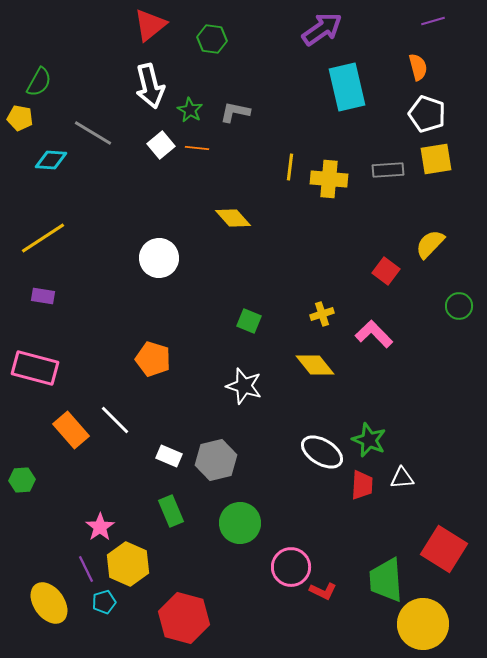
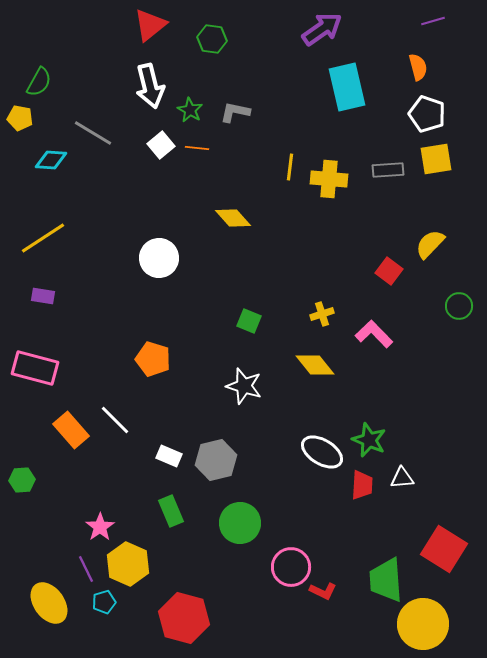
red square at (386, 271): moved 3 px right
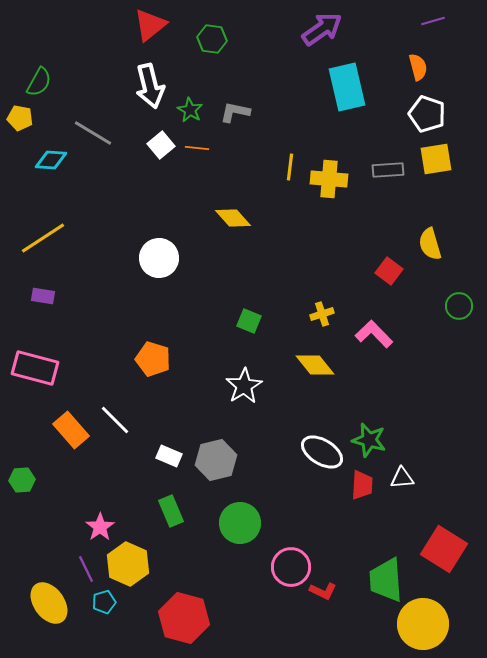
yellow semicircle at (430, 244): rotated 60 degrees counterclockwise
white star at (244, 386): rotated 24 degrees clockwise
green star at (369, 440): rotated 8 degrees counterclockwise
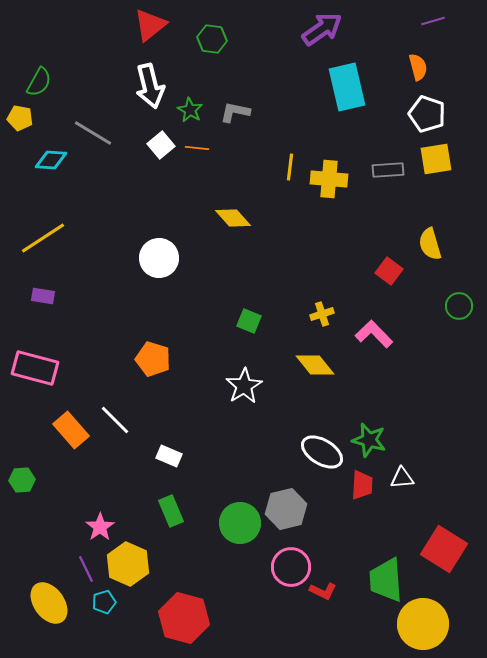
gray hexagon at (216, 460): moved 70 px right, 49 px down
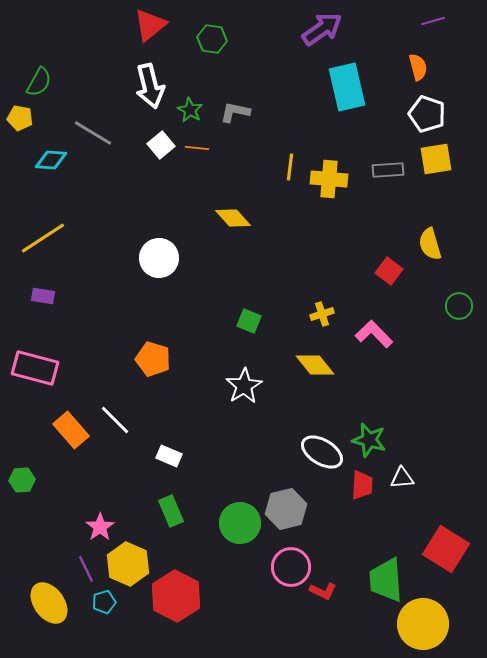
red square at (444, 549): moved 2 px right
red hexagon at (184, 618): moved 8 px left, 22 px up; rotated 12 degrees clockwise
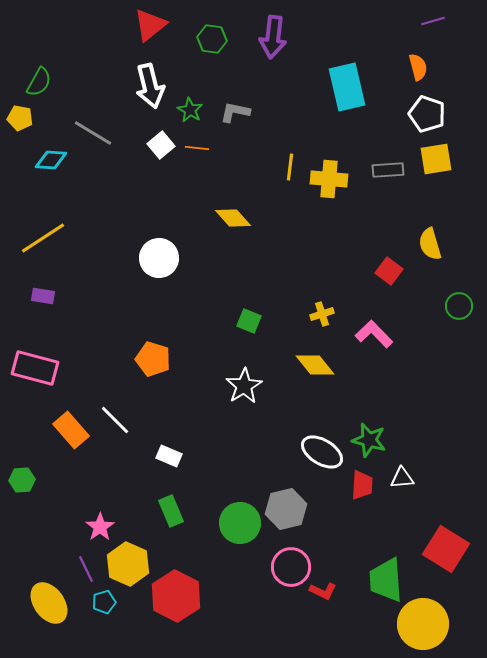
purple arrow at (322, 29): moved 49 px left, 8 px down; rotated 132 degrees clockwise
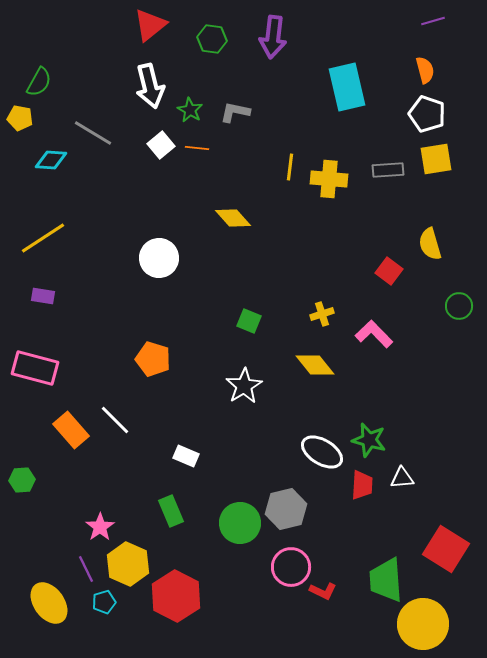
orange semicircle at (418, 67): moved 7 px right, 3 px down
white rectangle at (169, 456): moved 17 px right
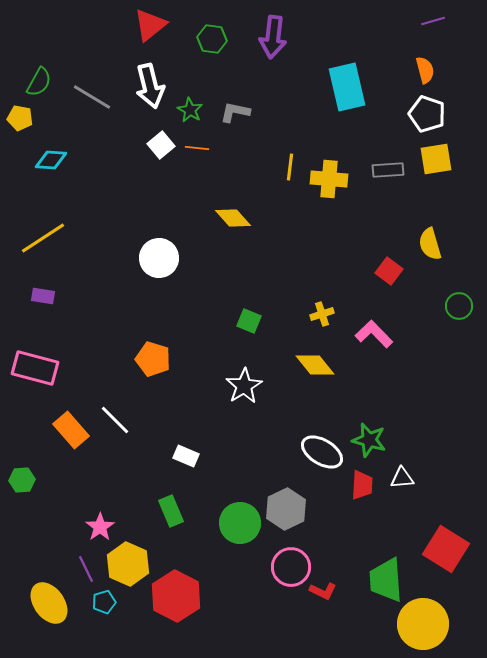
gray line at (93, 133): moved 1 px left, 36 px up
gray hexagon at (286, 509): rotated 12 degrees counterclockwise
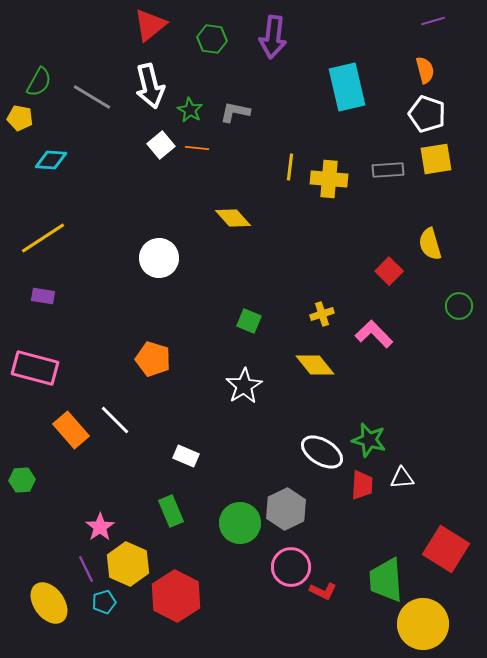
red square at (389, 271): rotated 8 degrees clockwise
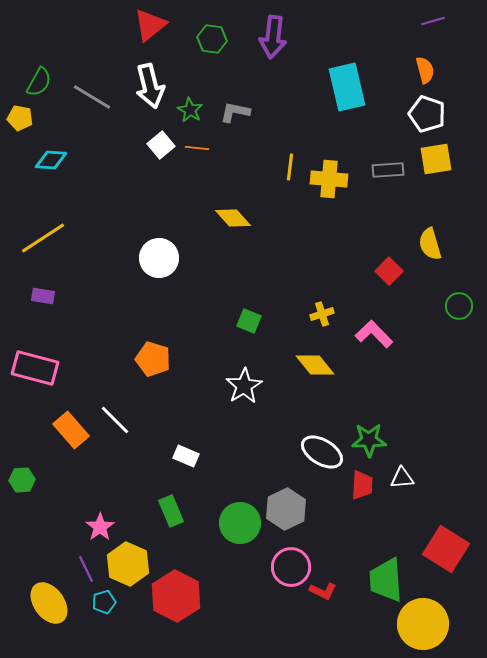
green star at (369, 440): rotated 16 degrees counterclockwise
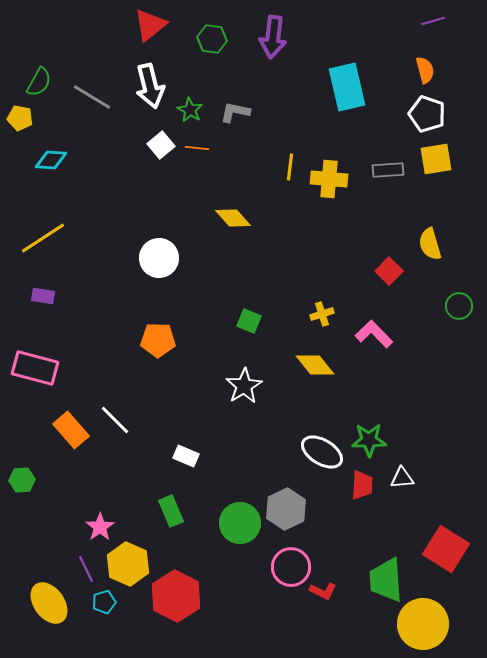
orange pentagon at (153, 359): moved 5 px right, 19 px up; rotated 16 degrees counterclockwise
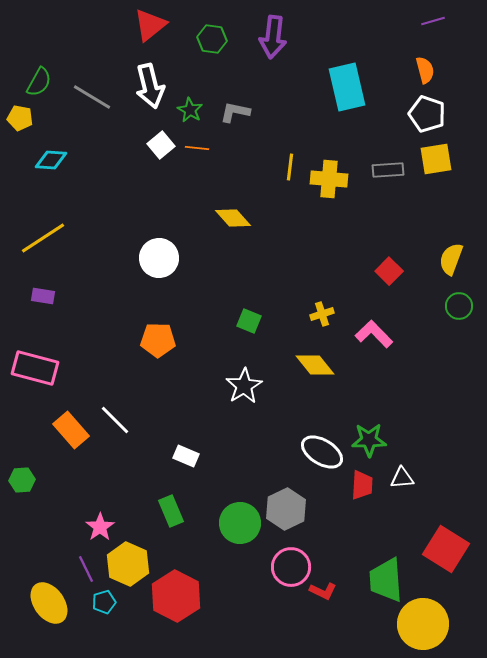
yellow semicircle at (430, 244): moved 21 px right, 15 px down; rotated 36 degrees clockwise
